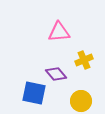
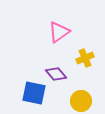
pink triangle: rotated 30 degrees counterclockwise
yellow cross: moved 1 px right, 2 px up
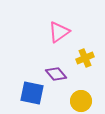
blue square: moved 2 px left
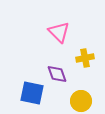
pink triangle: rotated 40 degrees counterclockwise
yellow cross: rotated 12 degrees clockwise
purple diamond: moved 1 px right; rotated 20 degrees clockwise
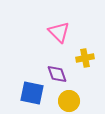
yellow circle: moved 12 px left
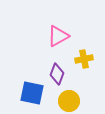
pink triangle: moved 1 px left, 4 px down; rotated 45 degrees clockwise
yellow cross: moved 1 px left, 1 px down
purple diamond: rotated 40 degrees clockwise
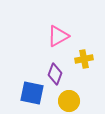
purple diamond: moved 2 px left
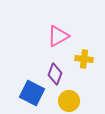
yellow cross: rotated 18 degrees clockwise
blue square: rotated 15 degrees clockwise
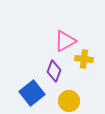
pink triangle: moved 7 px right, 5 px down
purple diamond: moved 1 px left, 3 px up
blue square: rotated 25 degrees clockwise
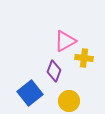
yellow cross: moved 1 px up
blue square: moved 2 px left
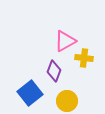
yellow circle: moved 2 px left
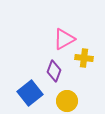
pink triangle: moved 1 px left, 2 px up
